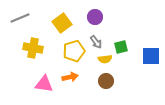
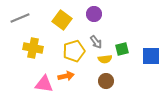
purple circle: moved 1 px left, 3 px up
yellow square: moved 3 px up; rotated 18 degrees counterclockwise
green square: moved 1 px right, 2 px down
orange arrow: moved 4 px left, 1 px up
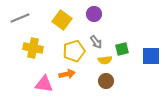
yellow semicircle: moved 1 px down
orange arrow: moved 1 px right, 2 px up
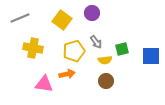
purple circle: moved 2 px left, 1 px up
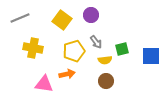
purple circle: moved 1 px left, 2 px down
